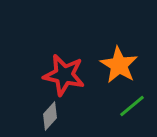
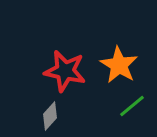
red star: moved 1 px right, 4 px up
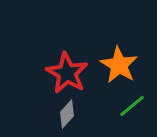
red star: moved 2 px right, 2 px down; rotated 18 degrees clockwise
gray diamond: moved 17 px right, 2 px up
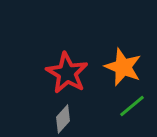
orange star: moved 4 px right, 2 px down; rotated 9 degrees counterclockwise
gray diamond: moved 4 px left, 5 px down
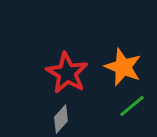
gray diamond: moved 2 px left
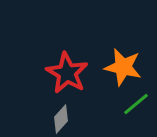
orange star: rotated 9 degrees counterclockwise
green line: moved 4 px right, 2 px up
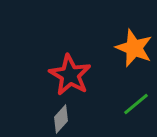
orange star: moved 11 px right, 19 px up; rotated 9 degrees clockwise
red star: moved 3 px right, 2 px down
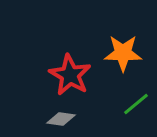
orange star: moved 11 px left, 5 px down; rotated 21 degrees counterclockwise
gray diamond: rotated 56 degrees clockwise
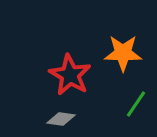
green line: rotated 16 degrees counterclockwise
